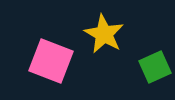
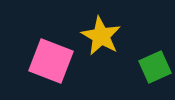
yellow star: moved 3 px left, 2 px down
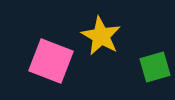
green square: rotated 8 degrees clockwise
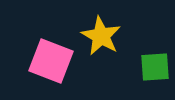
green square: rotated 12 degrees clockwise
